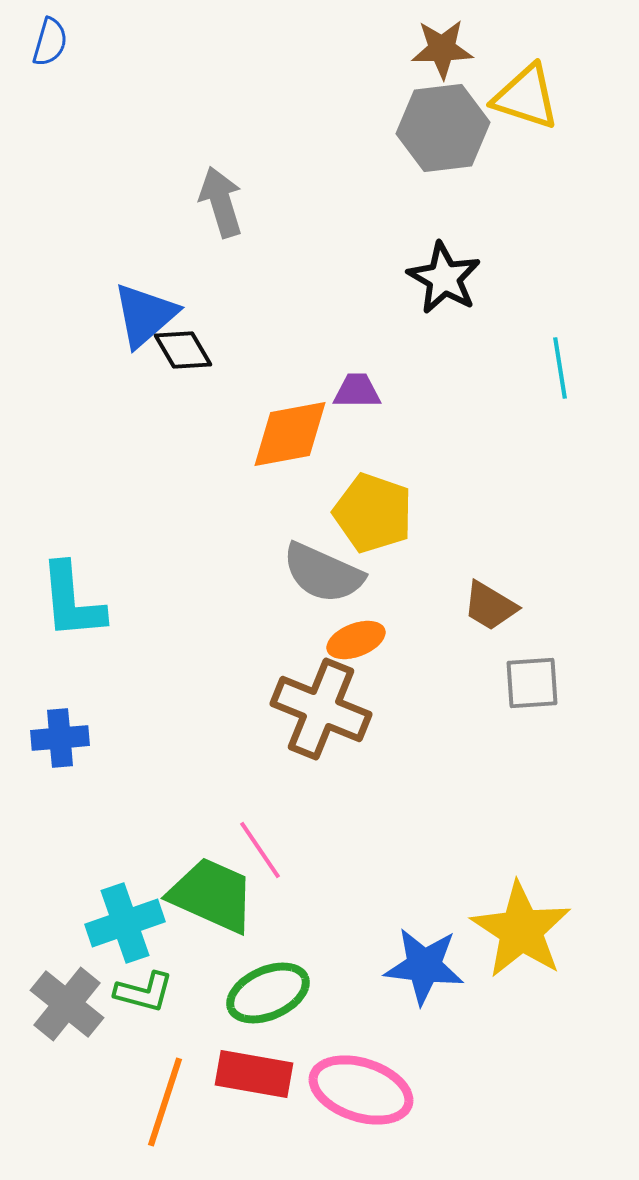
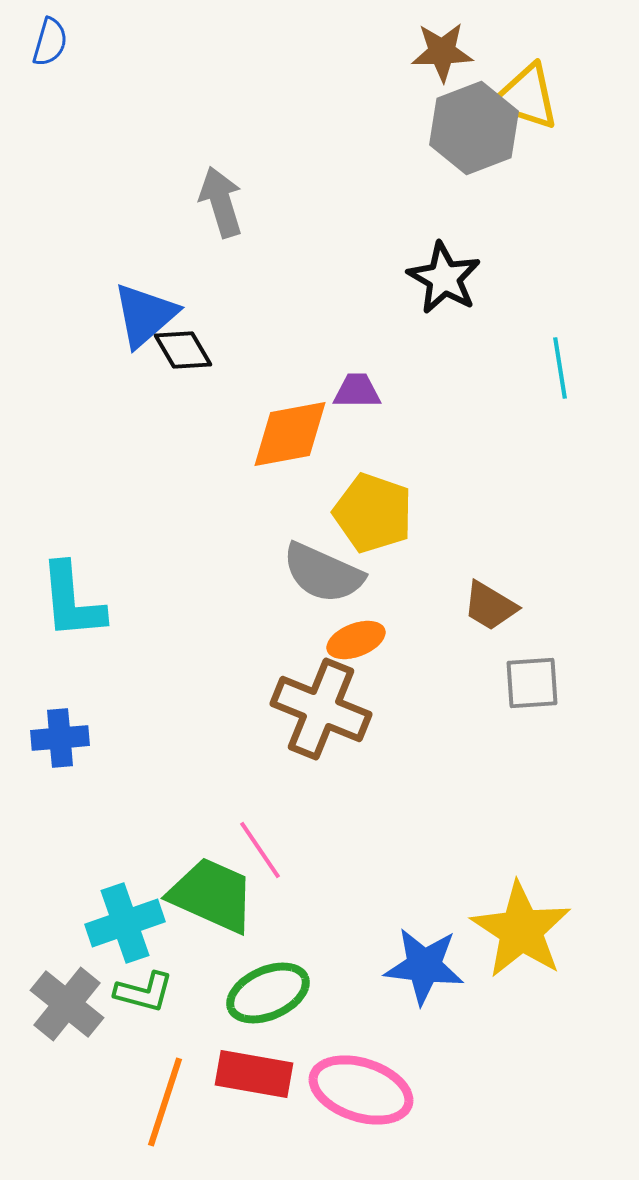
brown star: moved 3 px down
gray hexagon: moved 31 px right; rotated 14 degrees counterclockwise
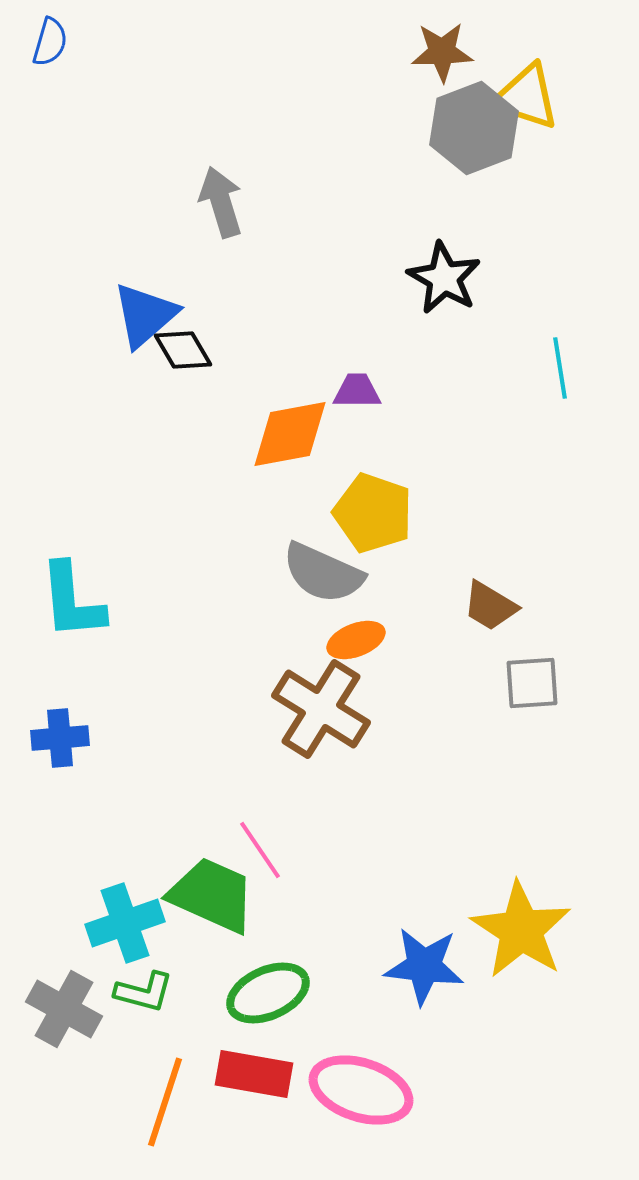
brown cross: rotated 10 degrees clockwise
gray cross: moved 3 px left, 5 px down; rotated 10 degrees counterclockwise
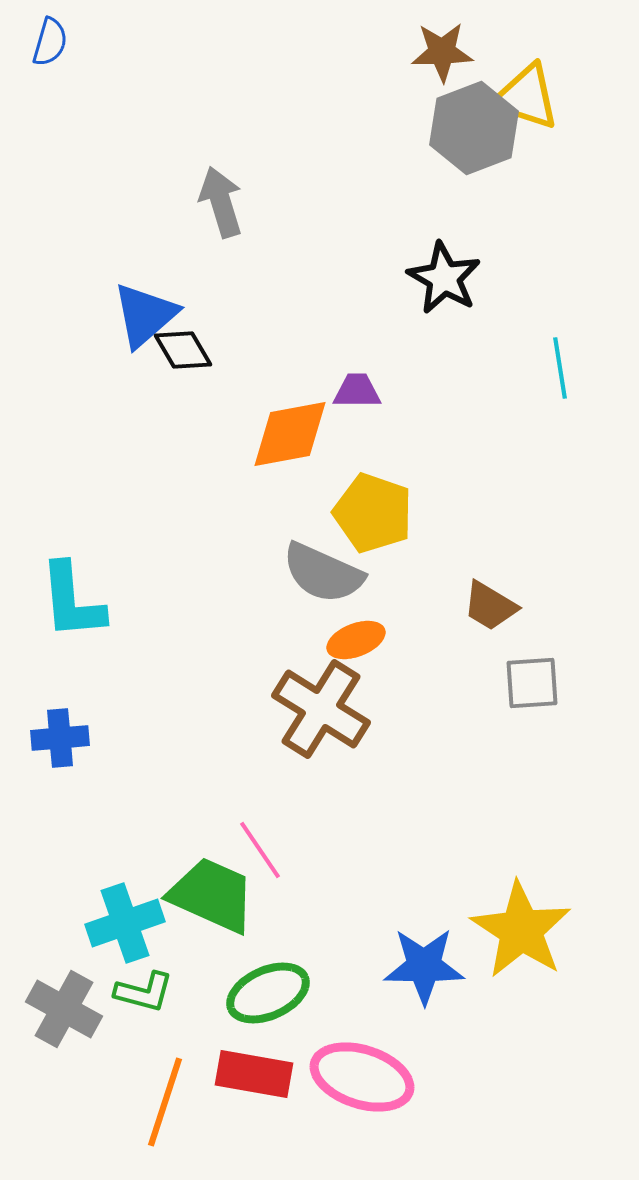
blue star: rotated 6 degrees counterclockwise
pink ellipse: moved 1 px right, 13 px up
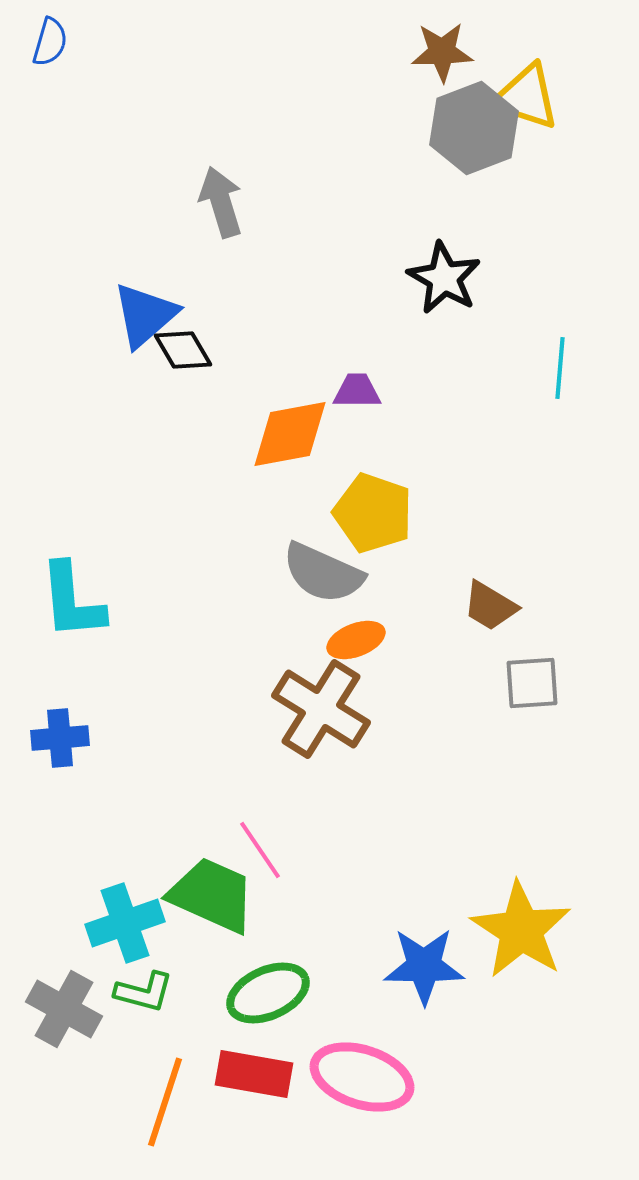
cyan line: rotated 14 degrees clockwise
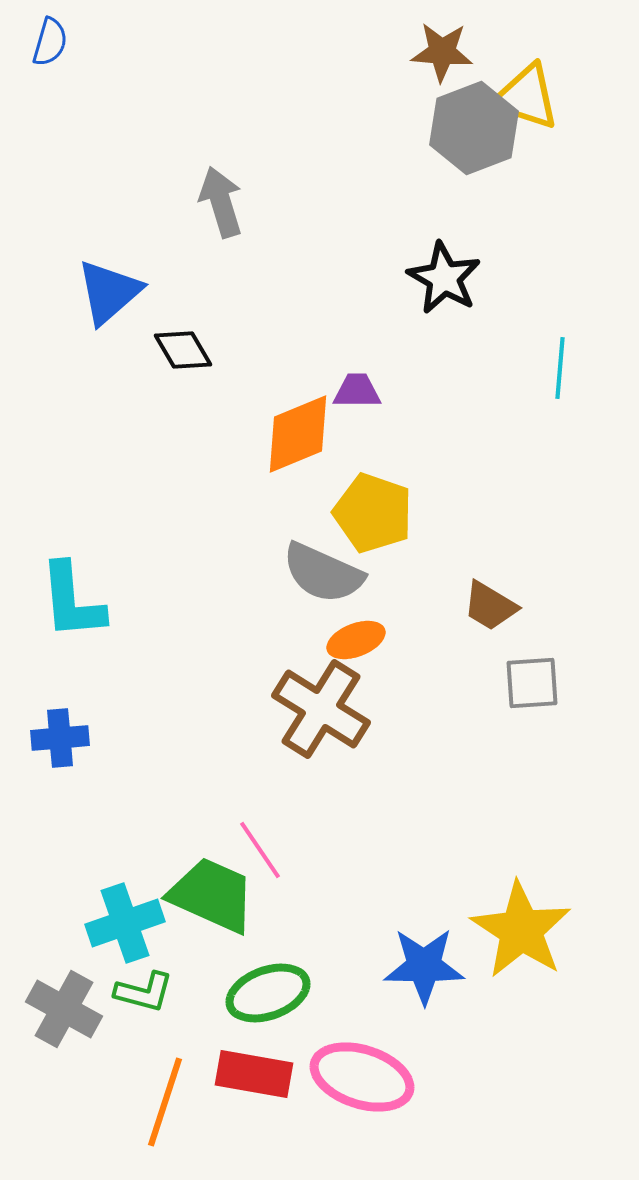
brown star: rotated 6 degrees clockwise
blue triangle: moved 36 px left, 23 px up
orange diamond: moved 8 px right; rotated 12 degrees counterclockwise
green ellipse: rotated 4 degrees clockwise
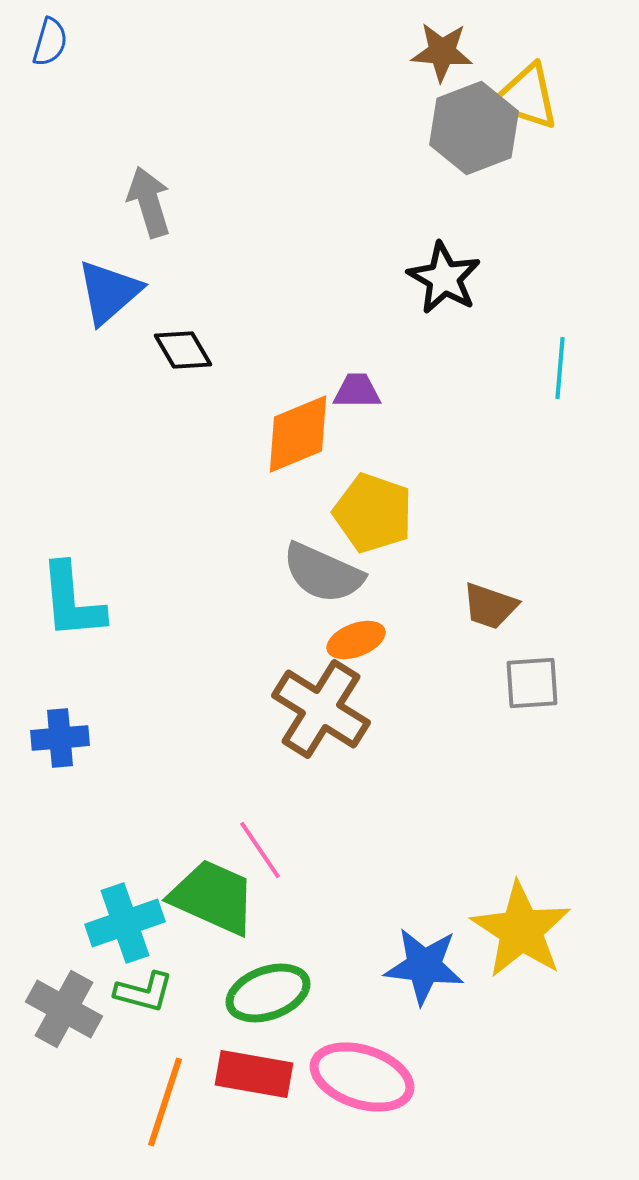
gray arrow: moved 72 px left
brown trapezoid: rotated 12 degrees counterclockwise
green trapezoid: moved 1 px right, 2 px down
blue star: rotated 6 degrees clockwise
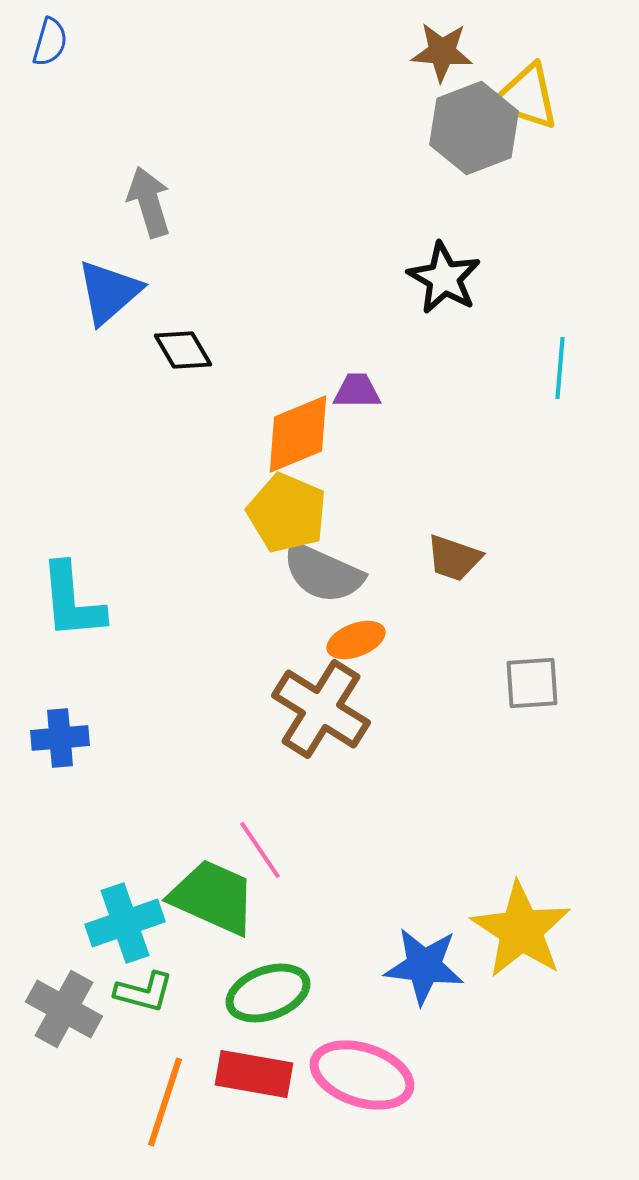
yellow pentagon: moved 86 px left; rotated 4 degrees clockwise
brown trapezoid: moved 36 px left, 48 px up
pink ellipse: moved 2 px up
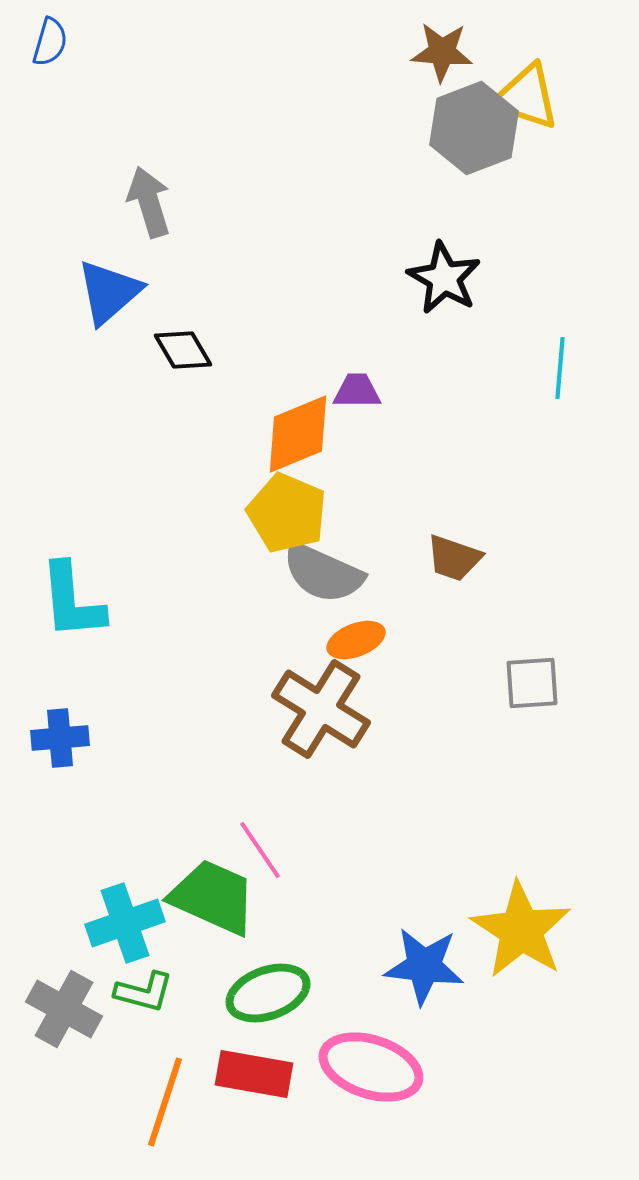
pink ellipse: moved 9 px right, 8 px up
